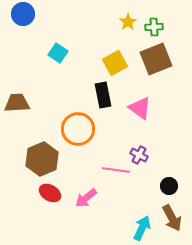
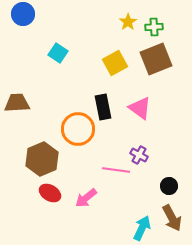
black rectangle: moved 12 px down
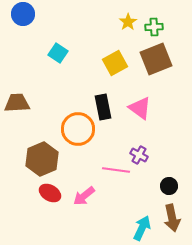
pink arrow: moved 2 px left, 2 px up
brown arrow: rotated 16 degrees clockwise
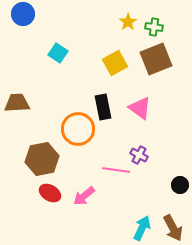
green cross: rotated 12 degrees clockwise
brown hexagon: rotated 12 degrees clockwise
black circle: moved 11 px right, 1 px up
brown arrow: moved 1 px right, 10 px down; rotated 16 degrees counterclockwise
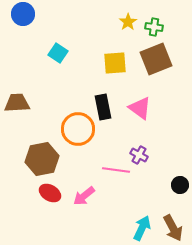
yellow square: rotated 25 degrees clockwise
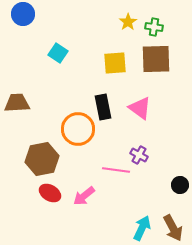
brown square: rotated 20 degrees clockwise
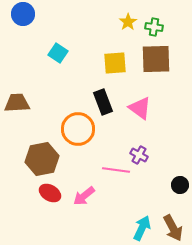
black rectangle: moved 5 px up; rotated 10 degrees counterclockwise
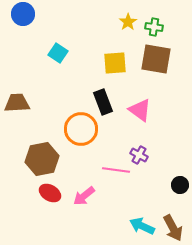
brown square: rotated 12 degrees clockwise
pink triangle: moved 2 px down
orange circle: moved 3 px right
cyan arrow: moved 2 px up; rotated 90 degrees counterclockwise
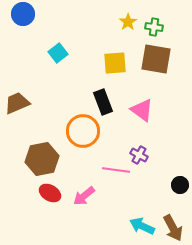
cyan square: rotated 18 degrees clockwise
brown trapezoid: rotated 20 degrees counterclockwise
pink triangle: moved 2 px right
orange circle: moved 2 px right, 2 px down
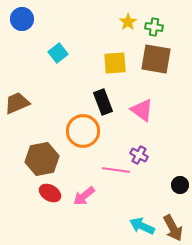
blue circle: moved 1 px left, 5 px down
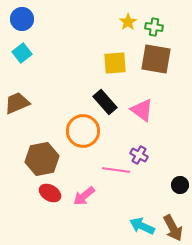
cyan square: moved 36 px left
black rectangle: moved 2 px right; rotated 20 degrees counterclockwise
